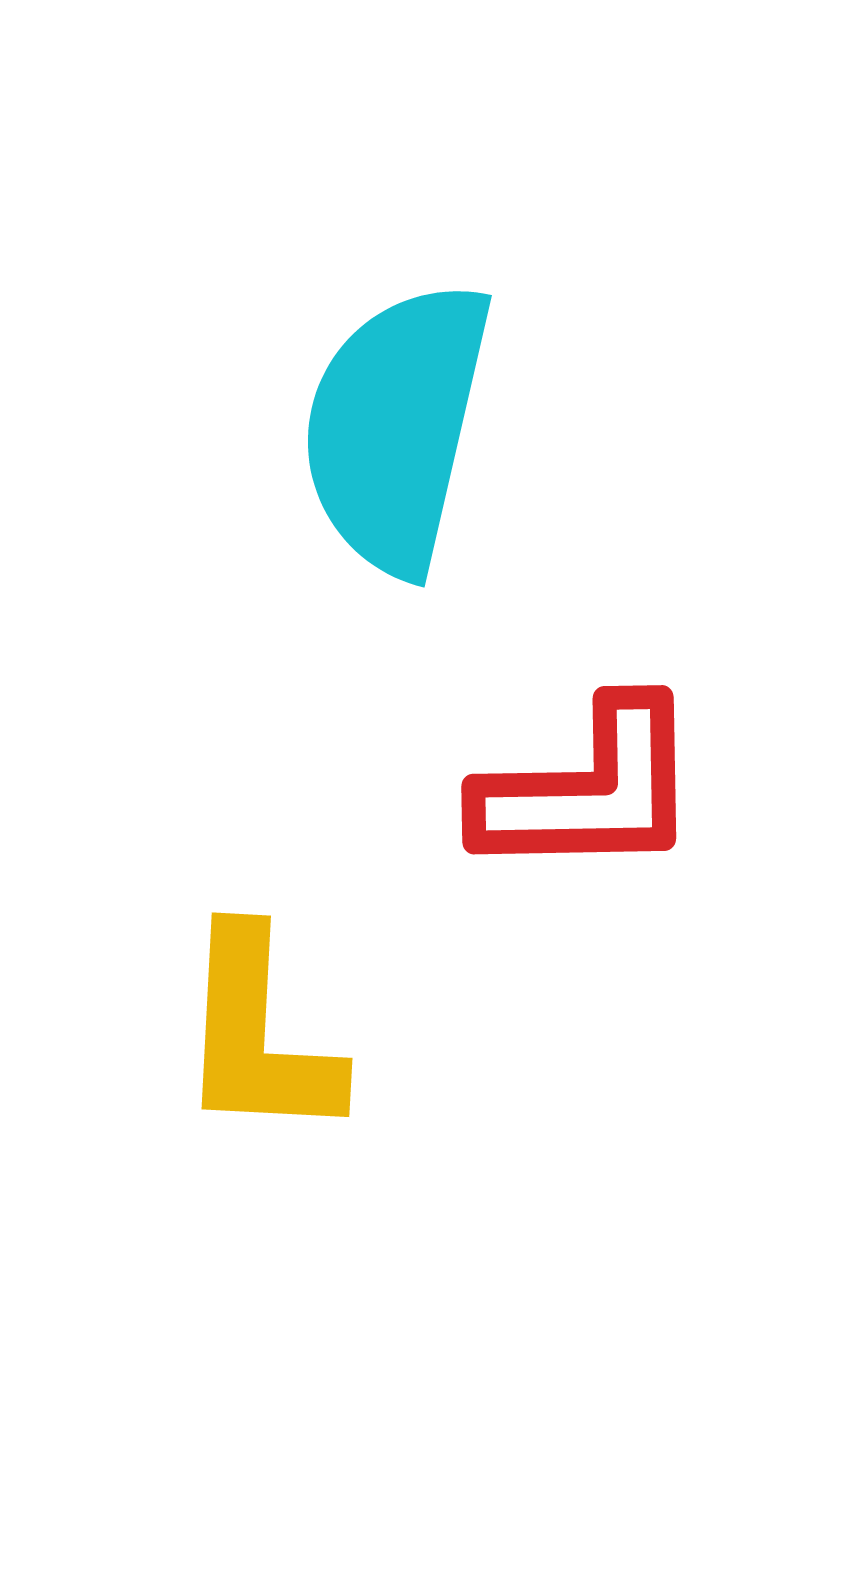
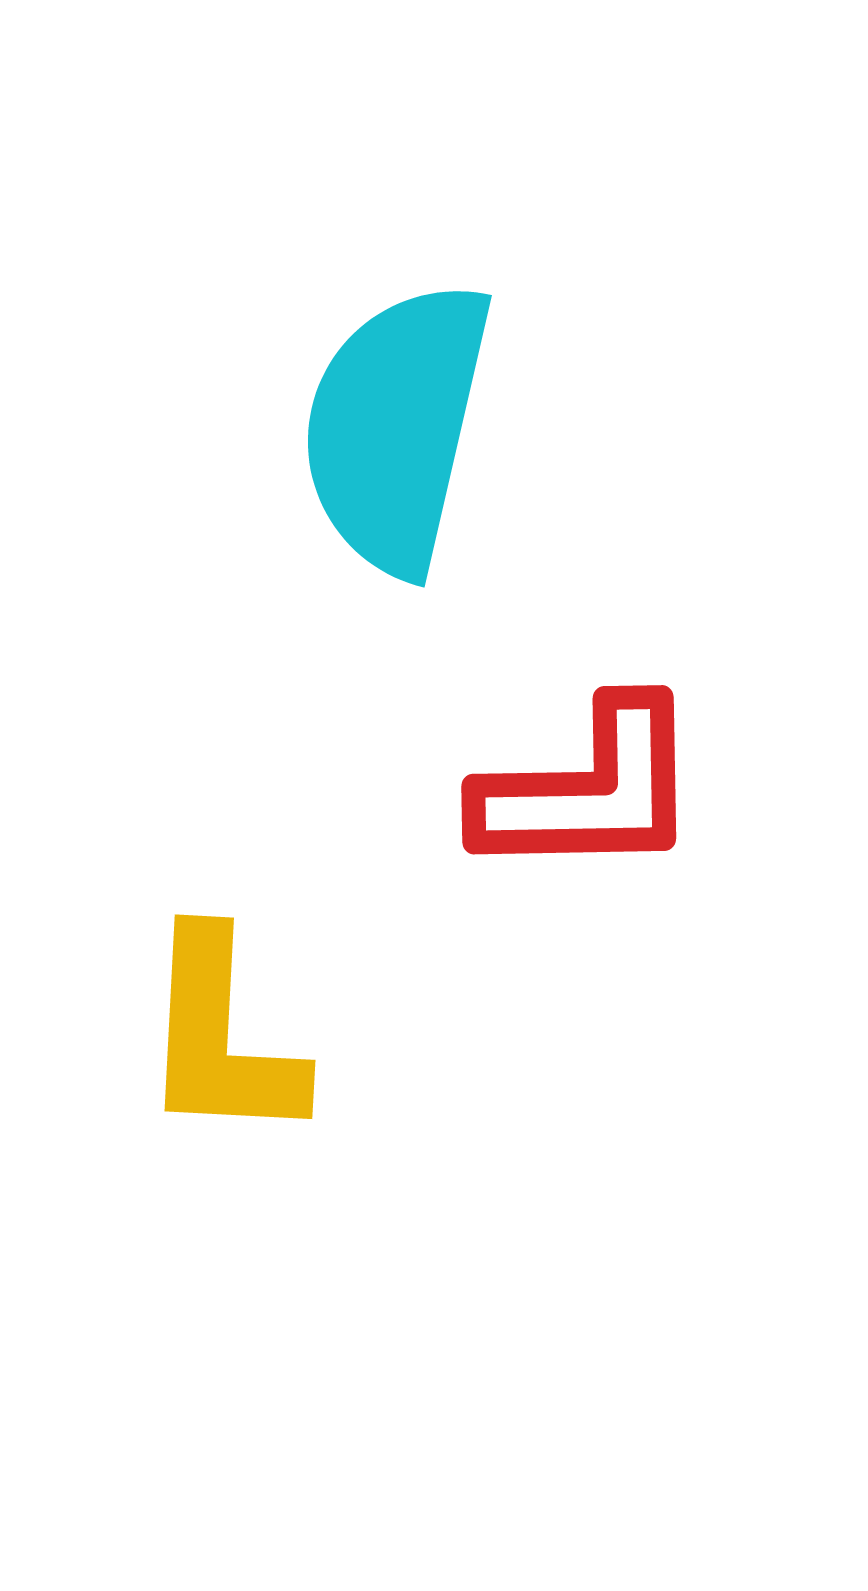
yellow L-shape: moved 37 px left, 2 px down
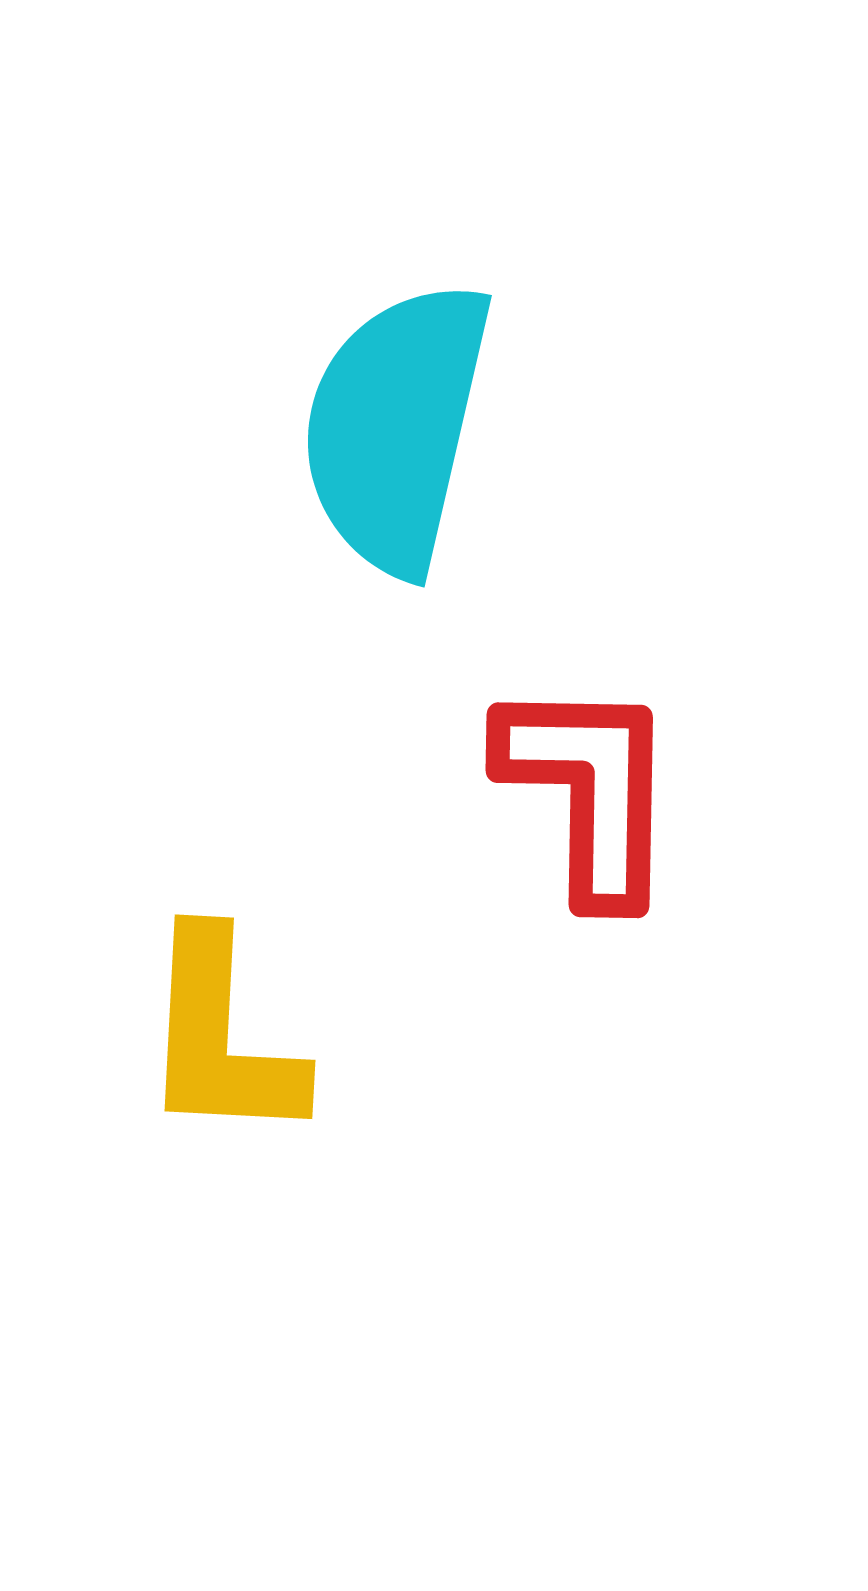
red L-shape: rotated 88 degrees counterclockwise
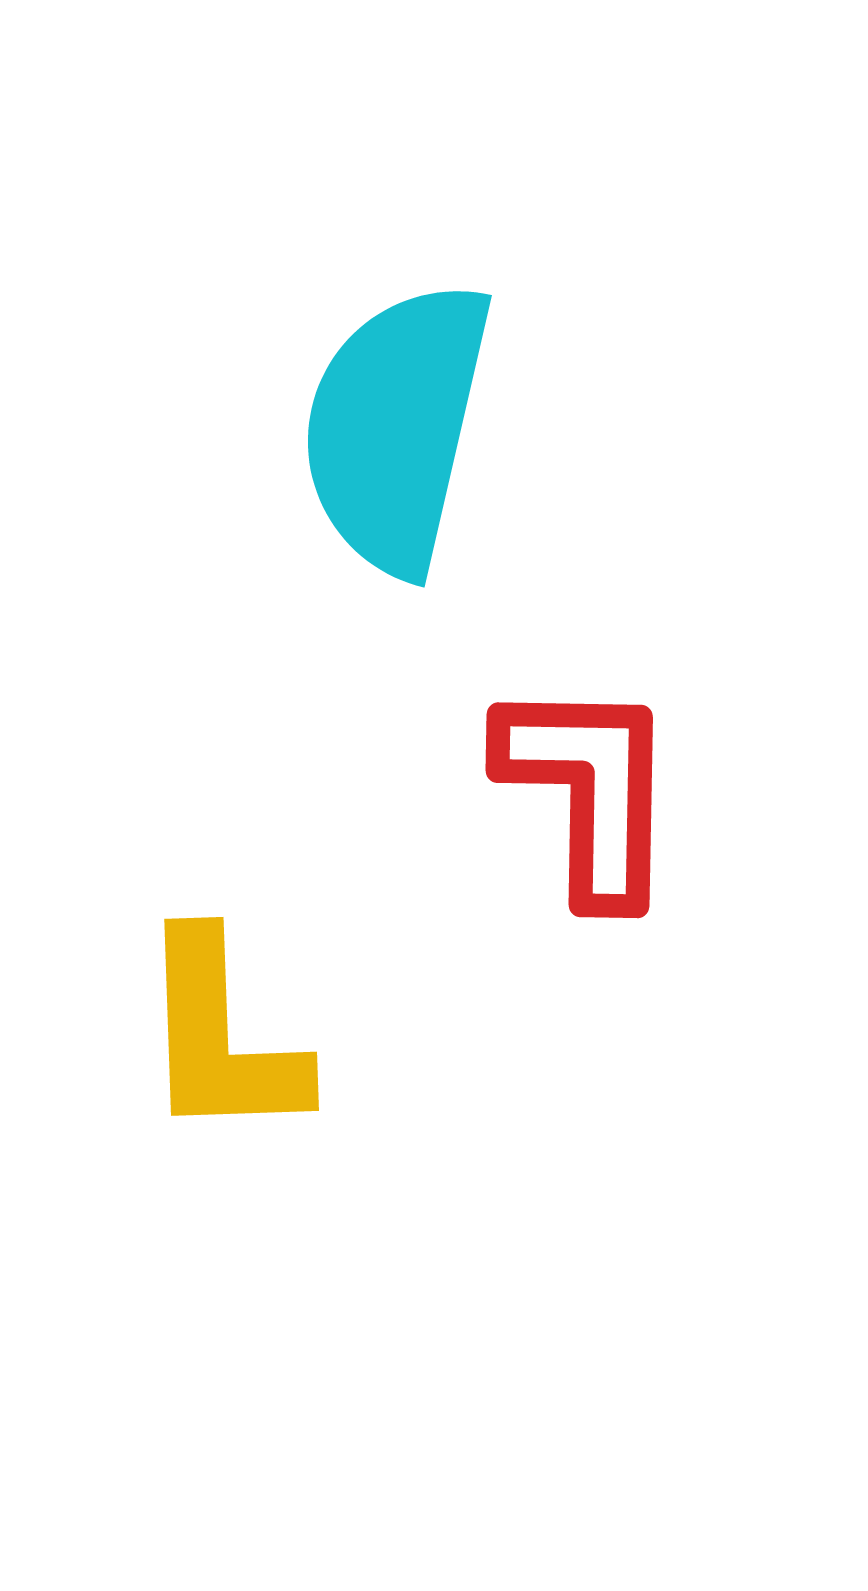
yellow L-shape: rotated 5 degrees counterclockwise
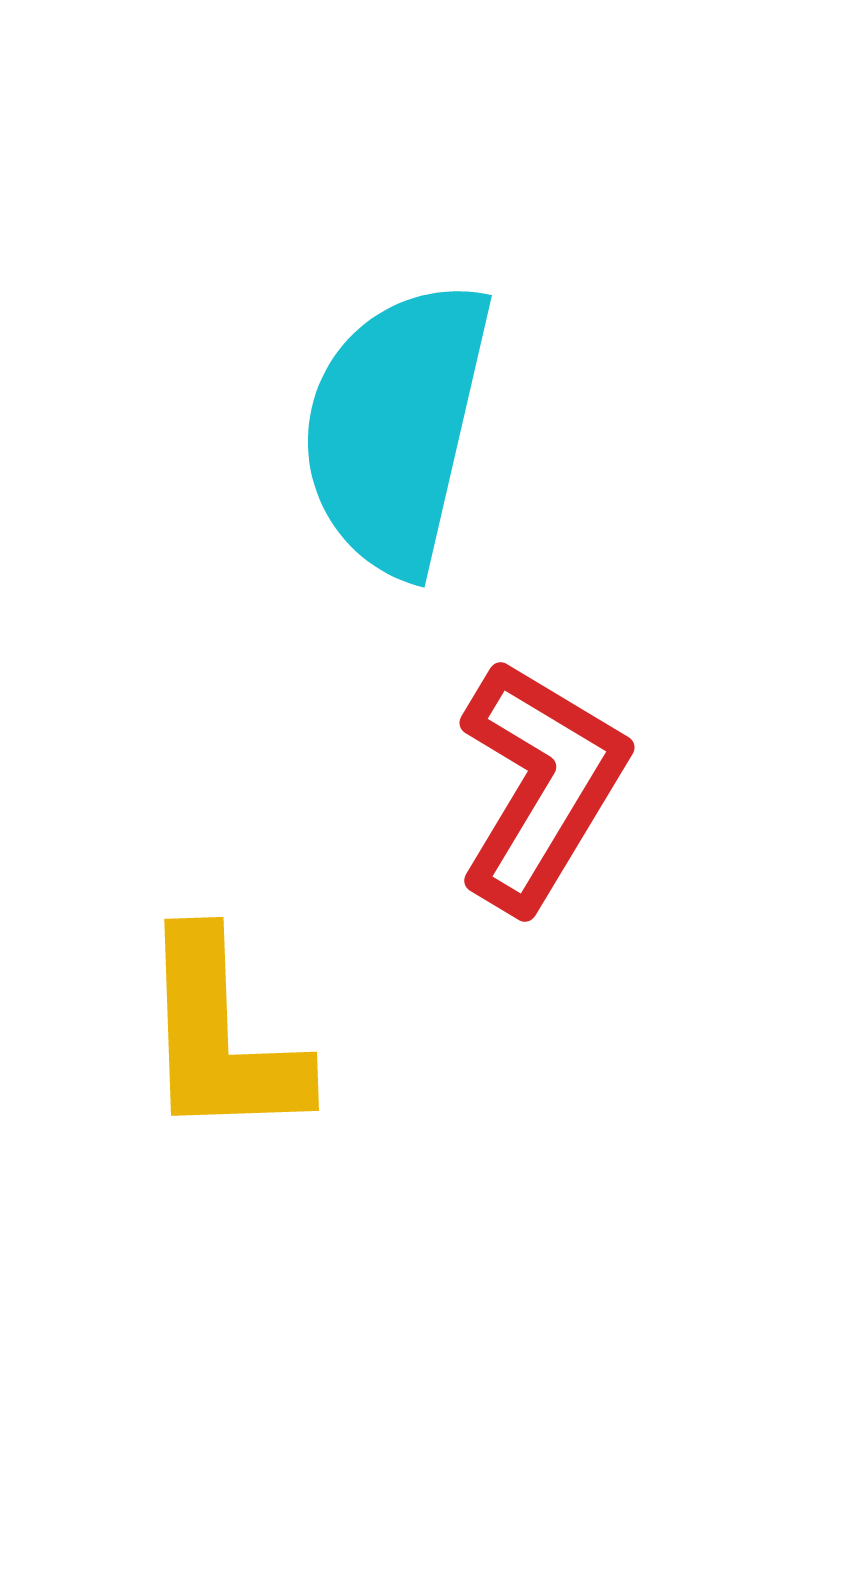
red L-shape: moved 48 px left, 5 px up; rotated 30 degrees clockwise
